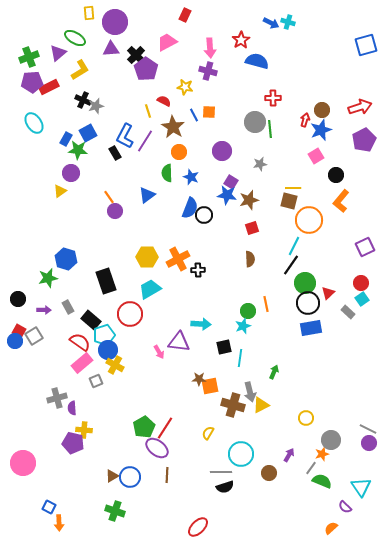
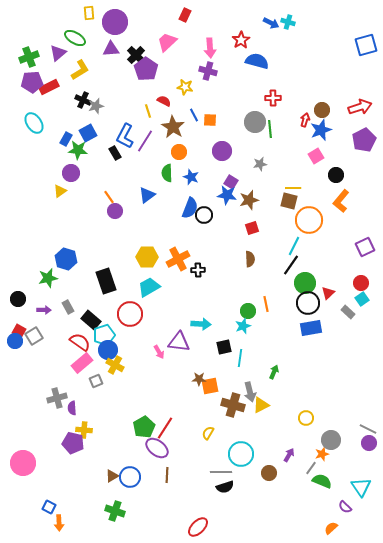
pink trapezoid at (167, 42): rotated 15 degrees counterclockwise
orange square at (209, 112): moved 1 px right, 8 px down
cyan trapezoid at (150, 289): moved 1 px left, 2 px up
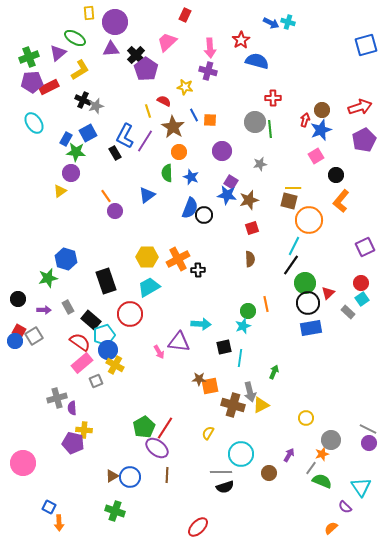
green star at (78, 150): moved 2 px left, 2 px down
orange line at (109, 197): moved 3 px left, 1 px up
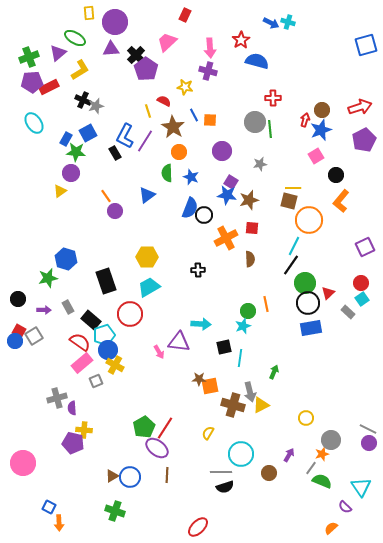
red square at (252, 228): rotated 24 degrees clockwise
orange cross at (178, 259): moved 48 px right, 21 px up
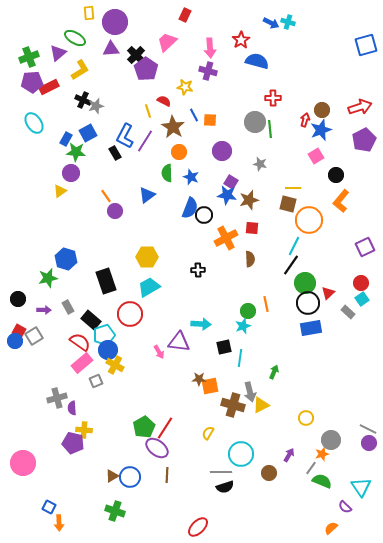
gray star at (260, 164): rotated 24 degrees clockwise
brown square at (289, 201): moved 1 px left, 3 px down
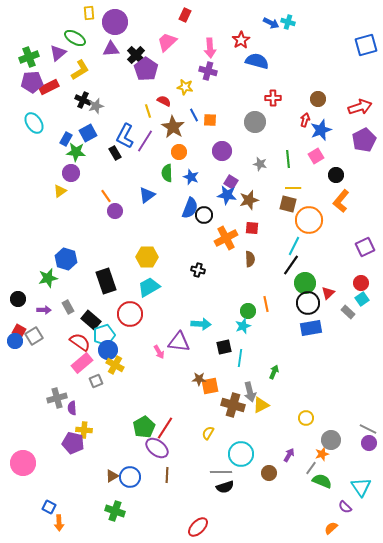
brown circle at (322, 110): moved 4 px left, 11 px up
green line at (270, 129): moved 18 px right, 30 px down
black cross at (198, 270): rotated 16 degrees clockwise
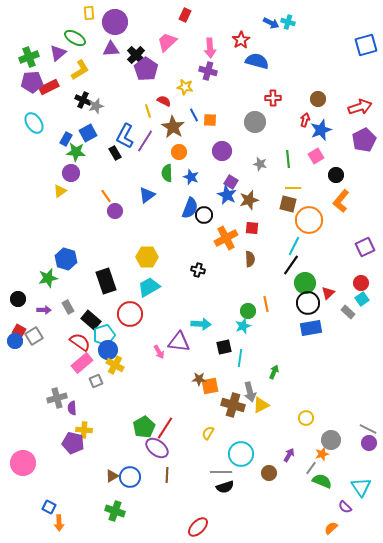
blue star at (227, 195): rotated 18 degrees clockwise
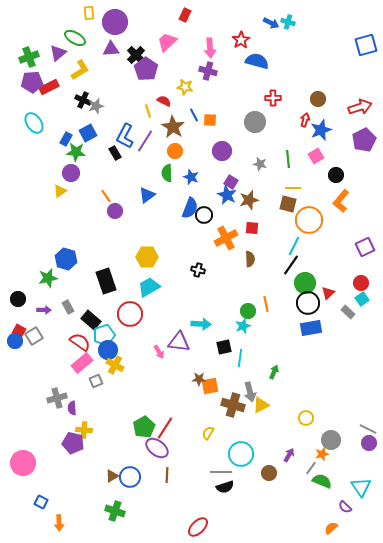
orange circle at (179, 152): moved 4 px left, 1 px up
blue square at (49, 507): moved 8 px left, 5 px up
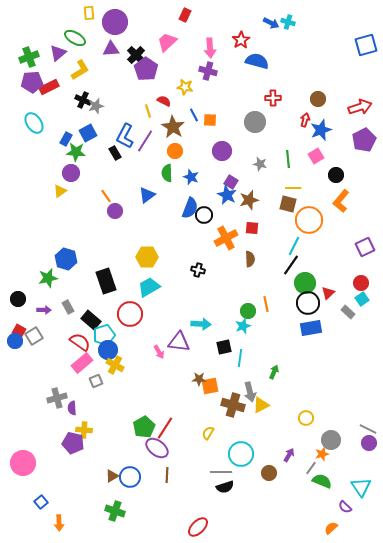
blue square at (41, 502): rotated 24 degrees clockwise
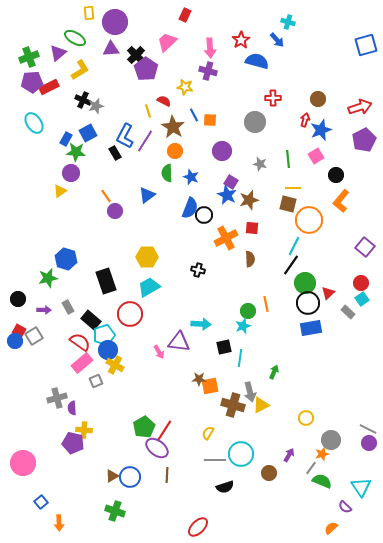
blue arrow at (271, 23): moved 6 px right, 17 px down; rotated 21 degrees clockwise
purple square at (365, 247): rotated 24 degrees counterclockwise
red line at (165, 428): moved 1 px left, 3 px down
gray line at (221, 472): moved 6 px left, 12 px up
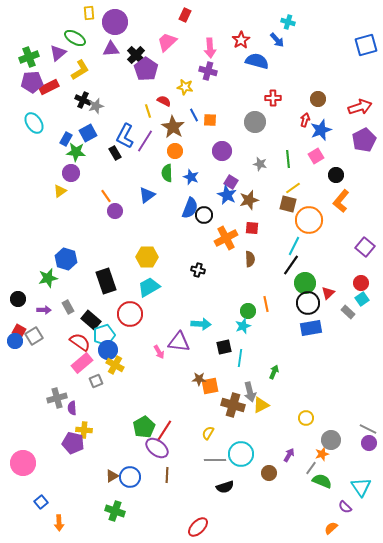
yellow line at (293, 188): rotated 35 degrees counterclockwise
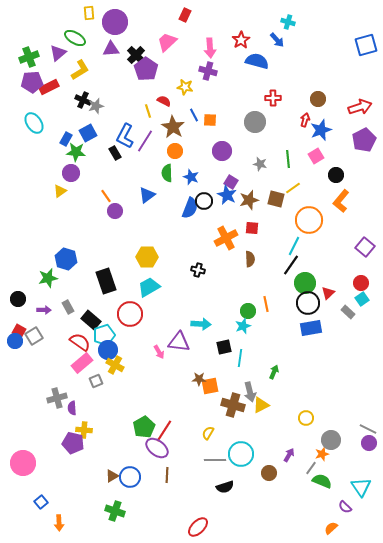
brown square at (288, 204): moved 12 px left, 5 px up
black circle at (204, 215): moved 14 px up
